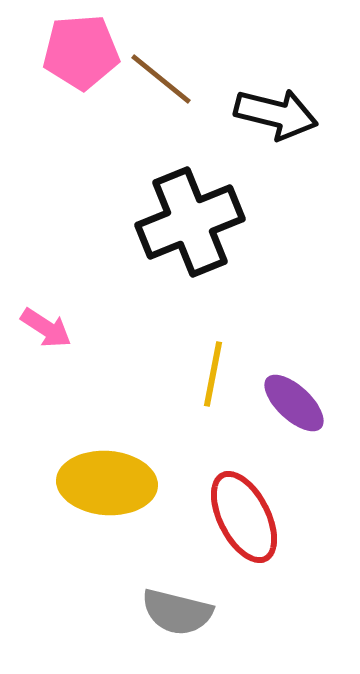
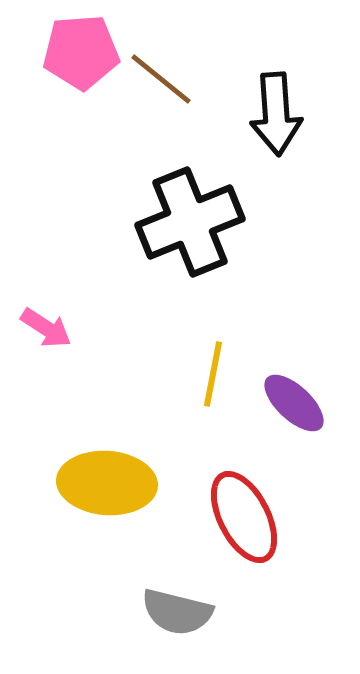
black arrow: rotated 72 degrees clockwise
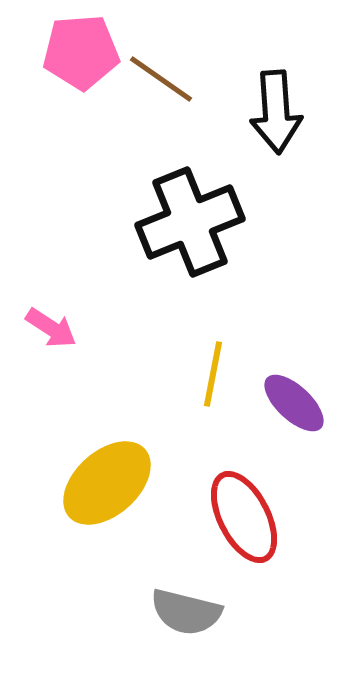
brown line: rotated 4 degrees counterclockwise
black arrow: moved 2 px up
pink arrow: moved 5 px right
yellow ellipse: rotated 46 degrees counterclockwise
gray semicircle: moved 9 px right
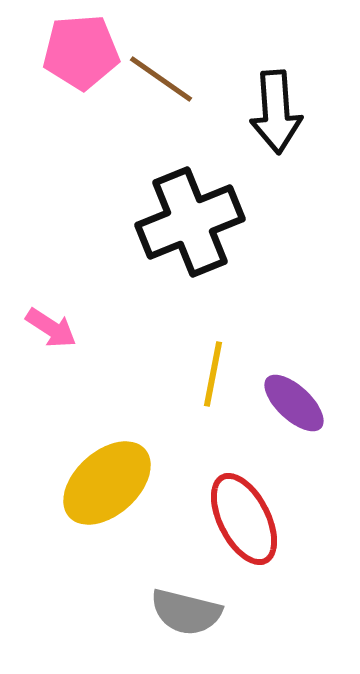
red ellipse: moved 2 px down
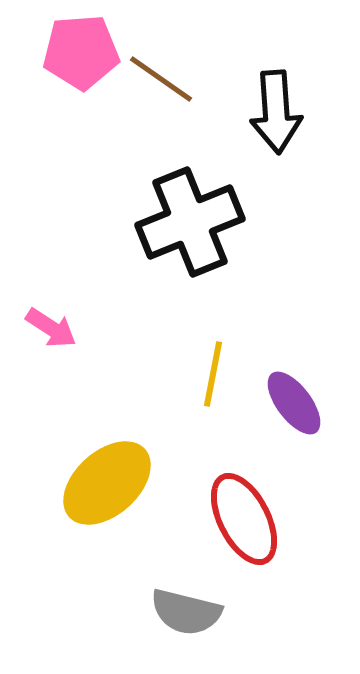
purple ellipse: rotated 10 degrees clockwise
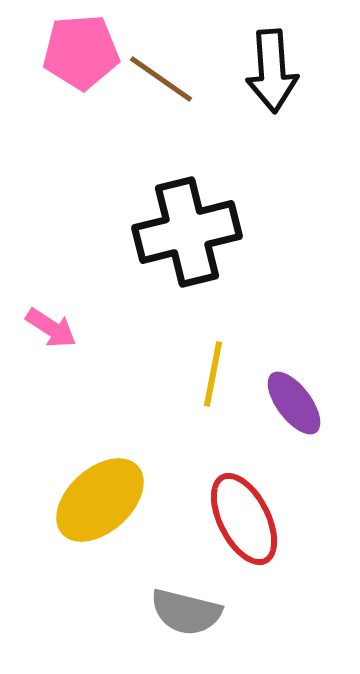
black arrow: moved 4 px left, 41 px up
black cross: moved 3 px left, 10 px down; rotated 8 degrees clockwise
yellow ellipse: moved 7 px left, 17 px down
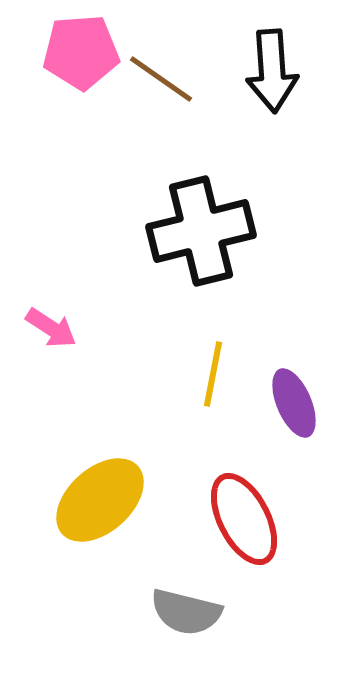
black cross: moved 14 px right, 1 px up
purple ellipse: rotated 14 degrees clockwise
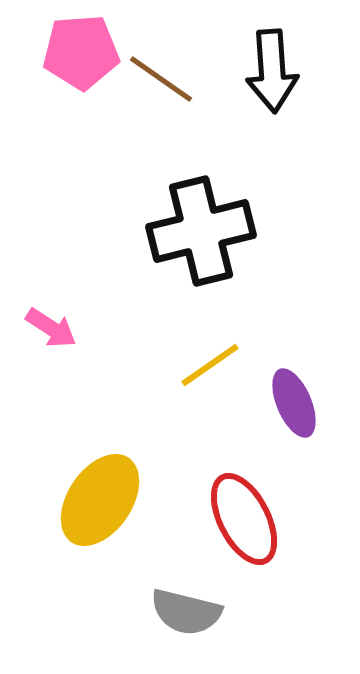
yellow line: moved 3 px left, 9 px up; rotated 44 degrees clockwise
yellow ellipse: rotated 14 degrees counterclockwise
